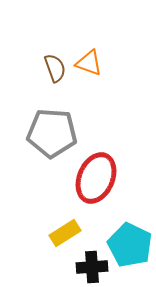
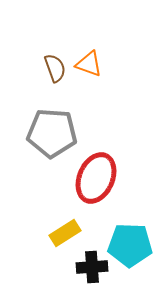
orange triangle: moved 1 px down
cyan pentagon: rotated 24 degrees counterclockwise
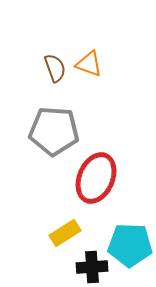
gray pentagon: moved 2 px right, 2 px up
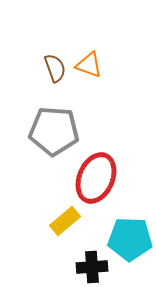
orange triangle: moved 1 px down
yellow rectangle: moved 12 px up; rotated 8 degrees counterclockwise
cyan pentagon: moved 6 px up
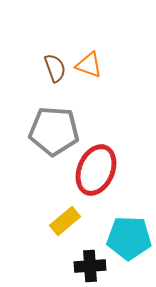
red ellipse: moved 8 px up
cyan pentagon: moved 1 px left, 1 px up
black cross: moved 2 px left, 1 px up
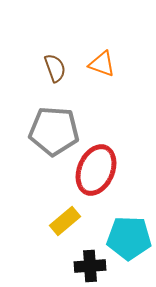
orange triangle: moved 13 px right, 1 px up
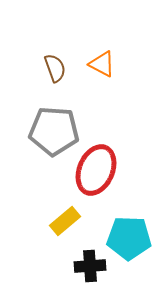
orange triangle: rotated 8 degrees clockwise
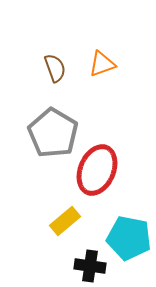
orange triangle: rotated 48 degrees counterclockwise
gray pentagon: moved 1 px left, 2 px down; rotated 27 degrees clockwise
red ellipse: moved 1 px right
cyan pentagon: rotated 9 degrees clockwise
black cross: rotated 12 degrees clockwise
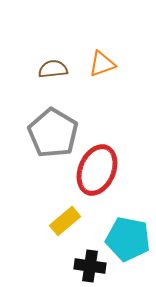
brown semicircle: moved 2 px left, 1 px down; rotated 76 degrees counterclockwise
cyan pentagon: moved 1 px left, 1 px down
